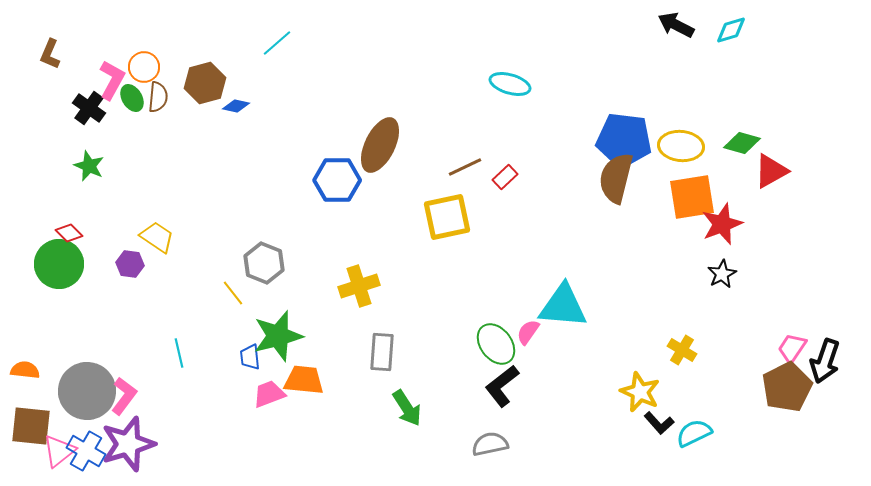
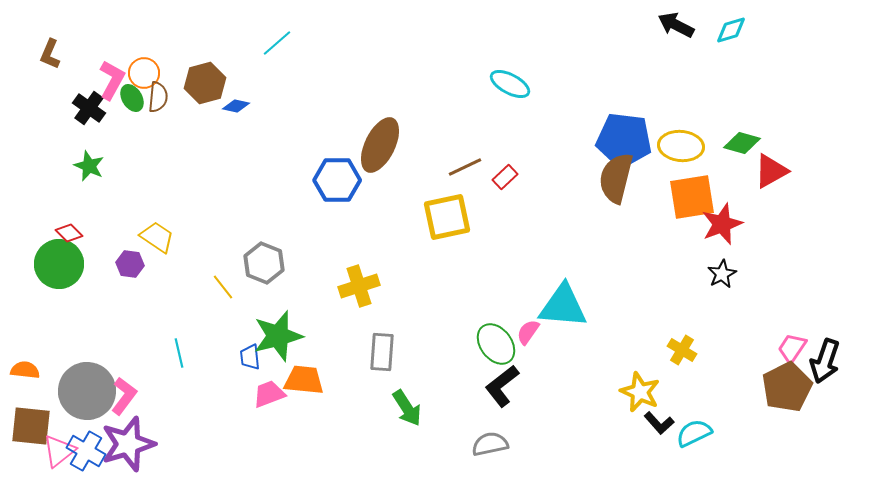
orange circle at (144, 67): moved 6 px down
cyan ellipse at (510, 84): rotated 12 degrees clockwise
yellow line at (233, 293): moved 10 px left, 6 px up
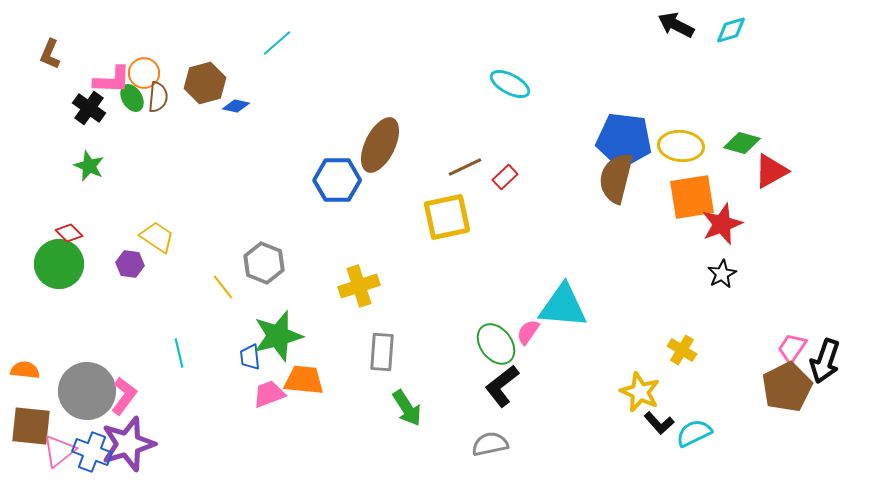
pink L-shape at (112, 80): rotated 63 degrees clockwise
blue cross at (86, 451): moved 6 px right, 1 px down; rotated 9 degrees counterclockwise
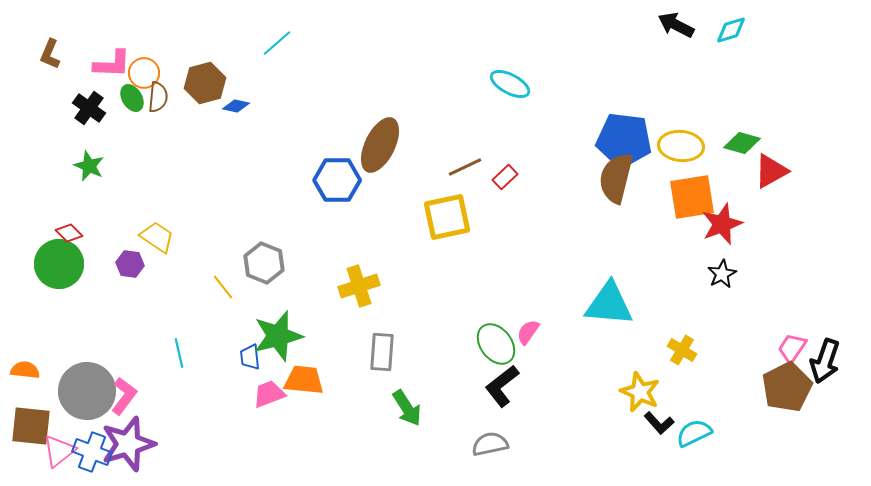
pink L-shape at (112, 80): moved 16 px up
cyan triangle at (563, 306): moved 46 px right, 2 px up
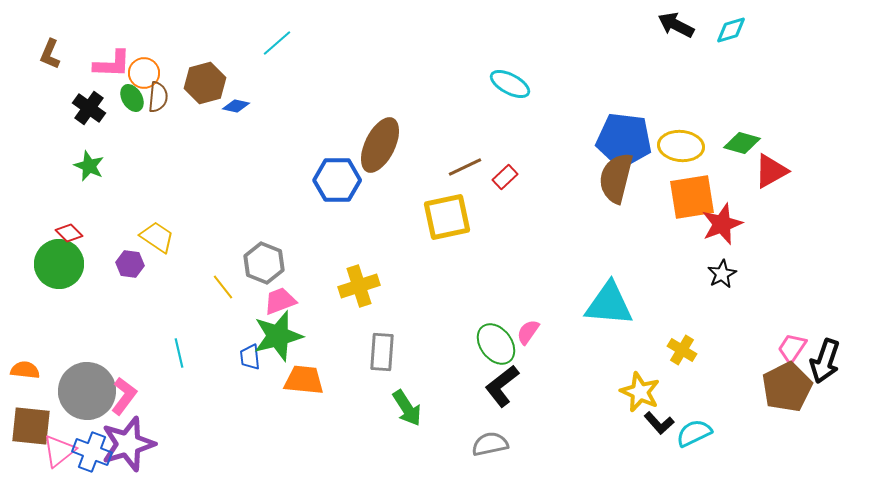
pink trapezoid at (269, 394): moved 11 px right, 93 px up
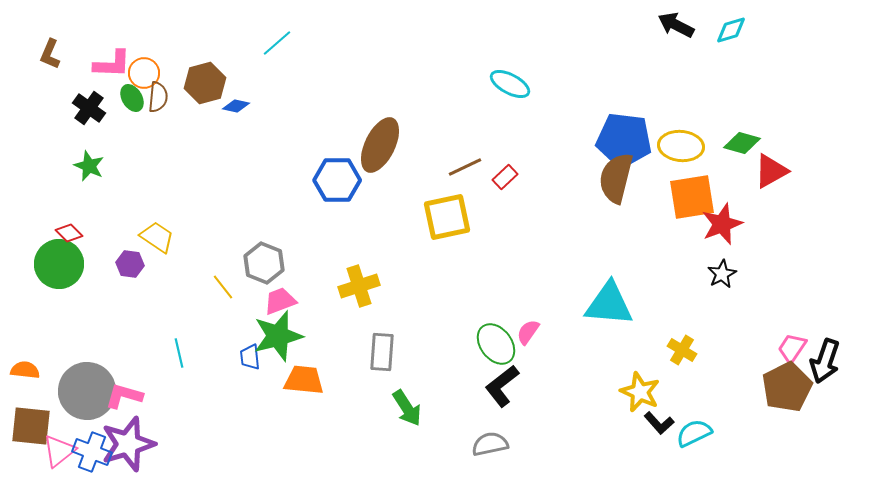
pink L-shape at (124, 396): rotated 111 degrees counterclockwise
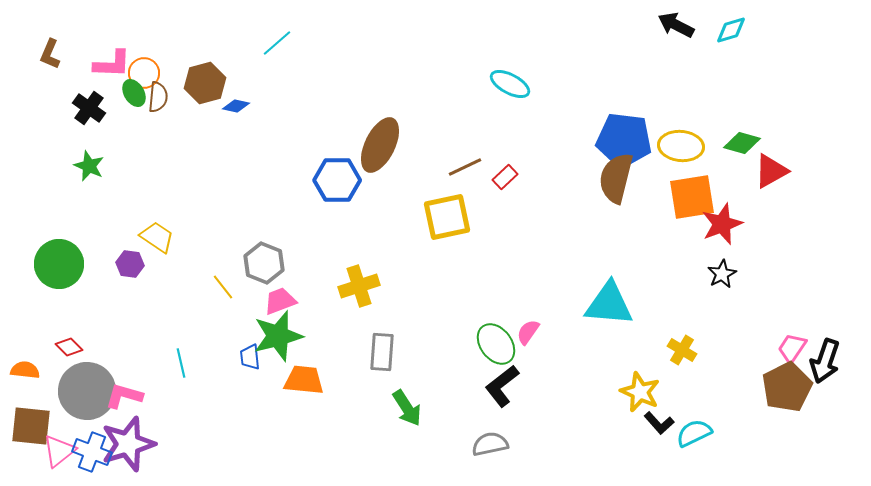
green ellipse at (132, 98): moved 2 px right, 5 px up
red diamond at (69, 233): moved 114 px down
cyan line at (179, 353): moved 2 px right, 10 px down
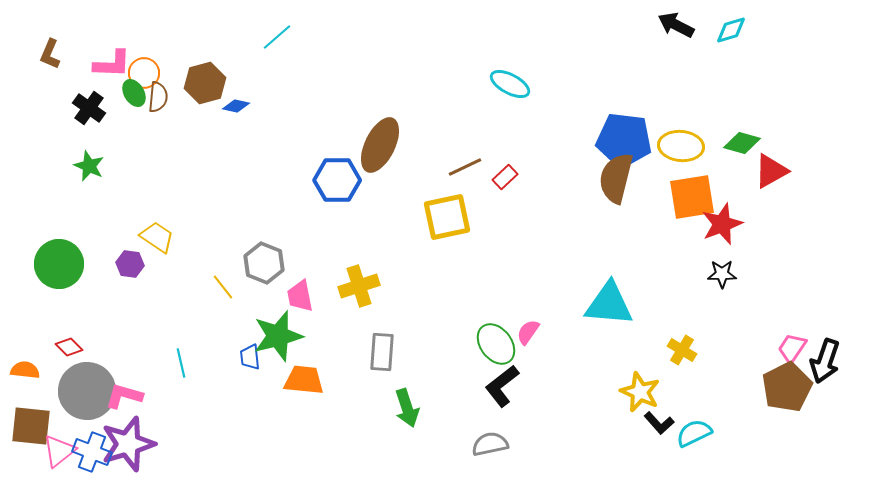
cyan line at (277, 43): moved 6 px up
black star at (722, 274): rotated 28 degrees clockwise
pink trapezoid at (280, 301): moved 20 px right, 5 px up; rotated 80 degrees counterclockwise
green arrow at (407, 408): rotated 15 degrees clockwise
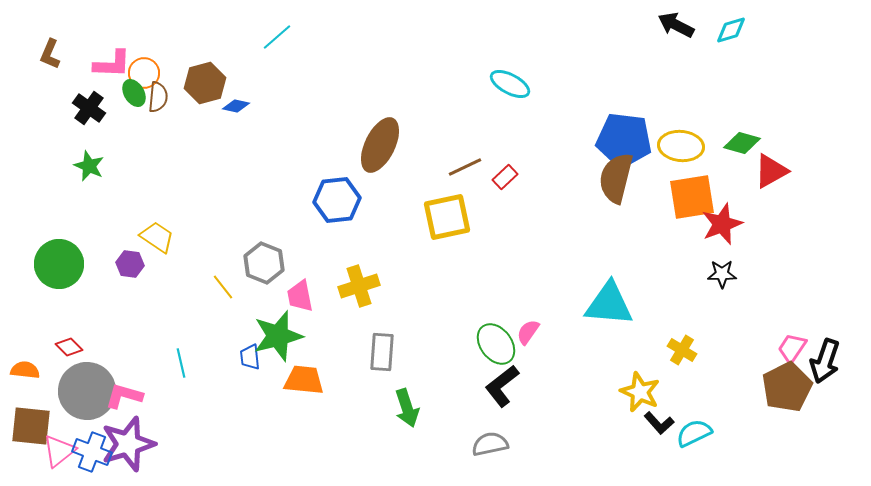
blue hexagon at (337, 180): moved 20 px down; rotated 6 degrees counterclockwise
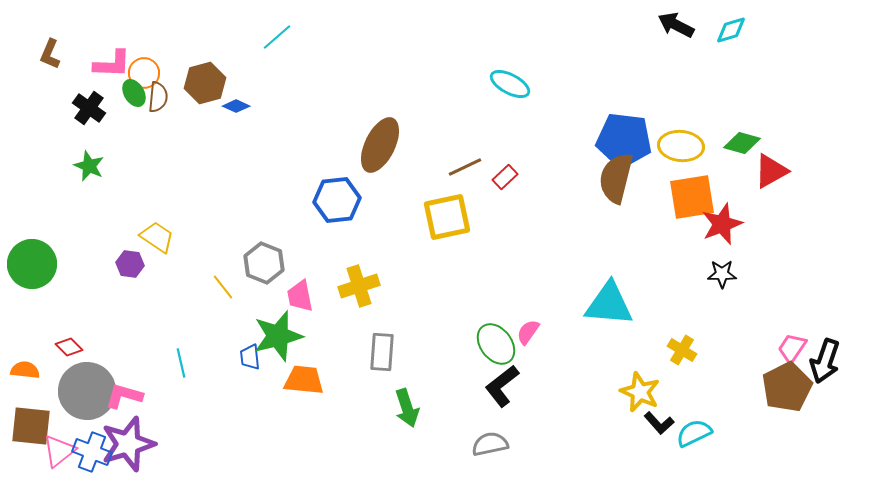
blue diamond at (236, 106): rotated 12 degrees clockwise
green circle at (59, 264): moved 27 px left
